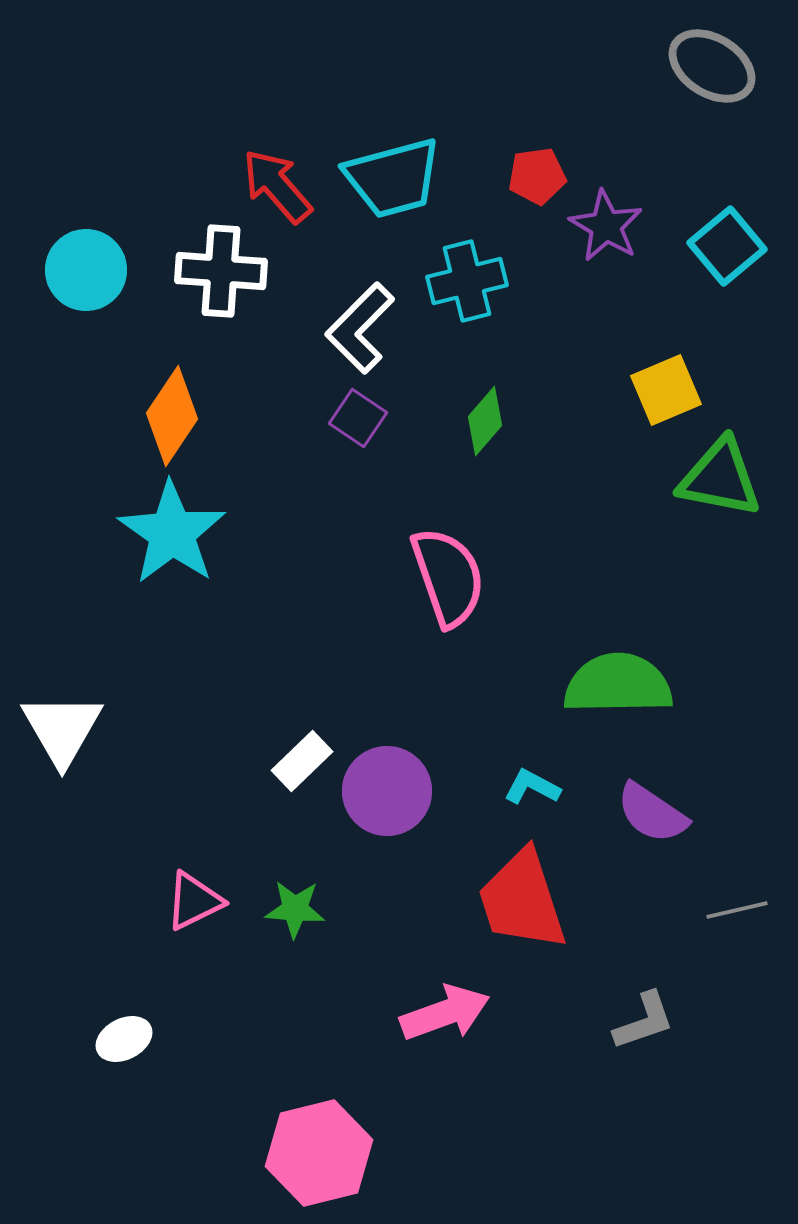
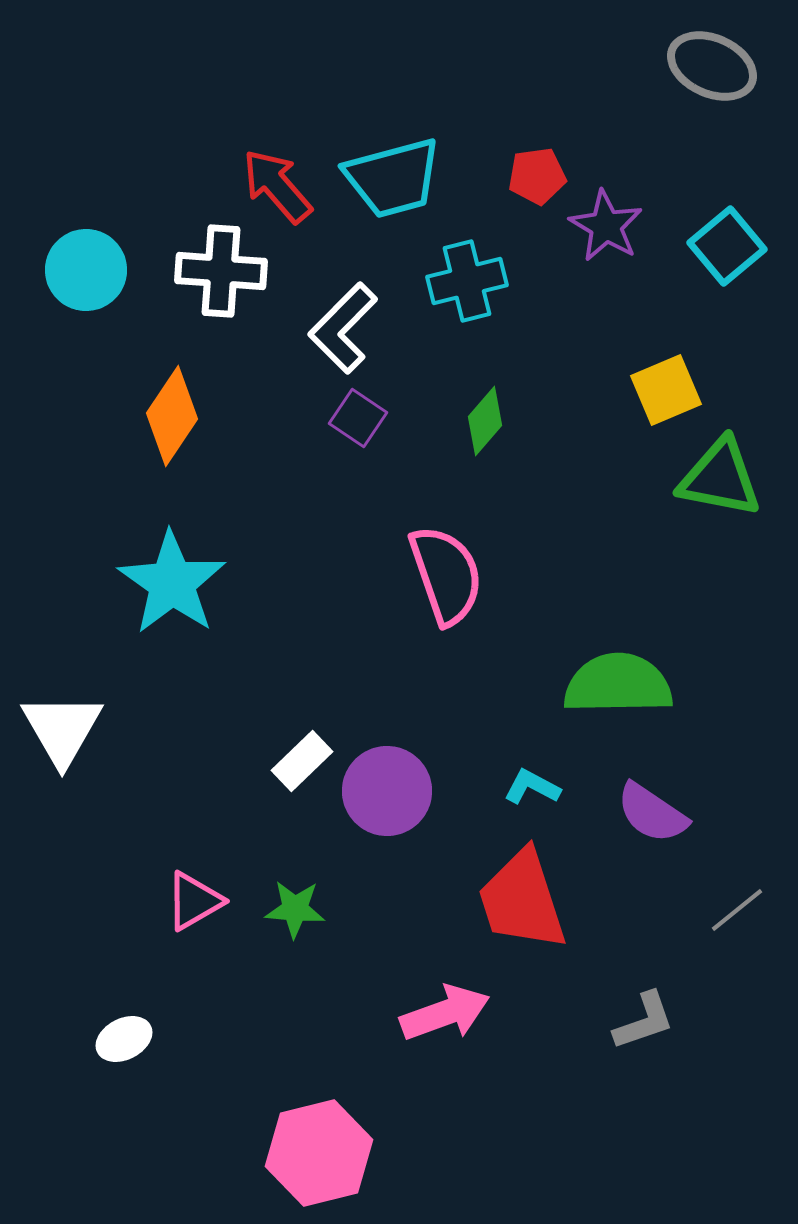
gray ellipse: rotated 8 degrees counterclockwise
white L-shape: moved 17 px left
cyan star: moved 50 px down
pink semicircle: moved 2 px left, 2 px up
pink triangle: rotated 4 degrees counterclockwise
gray line: rotated 26 degrees counterclockwise
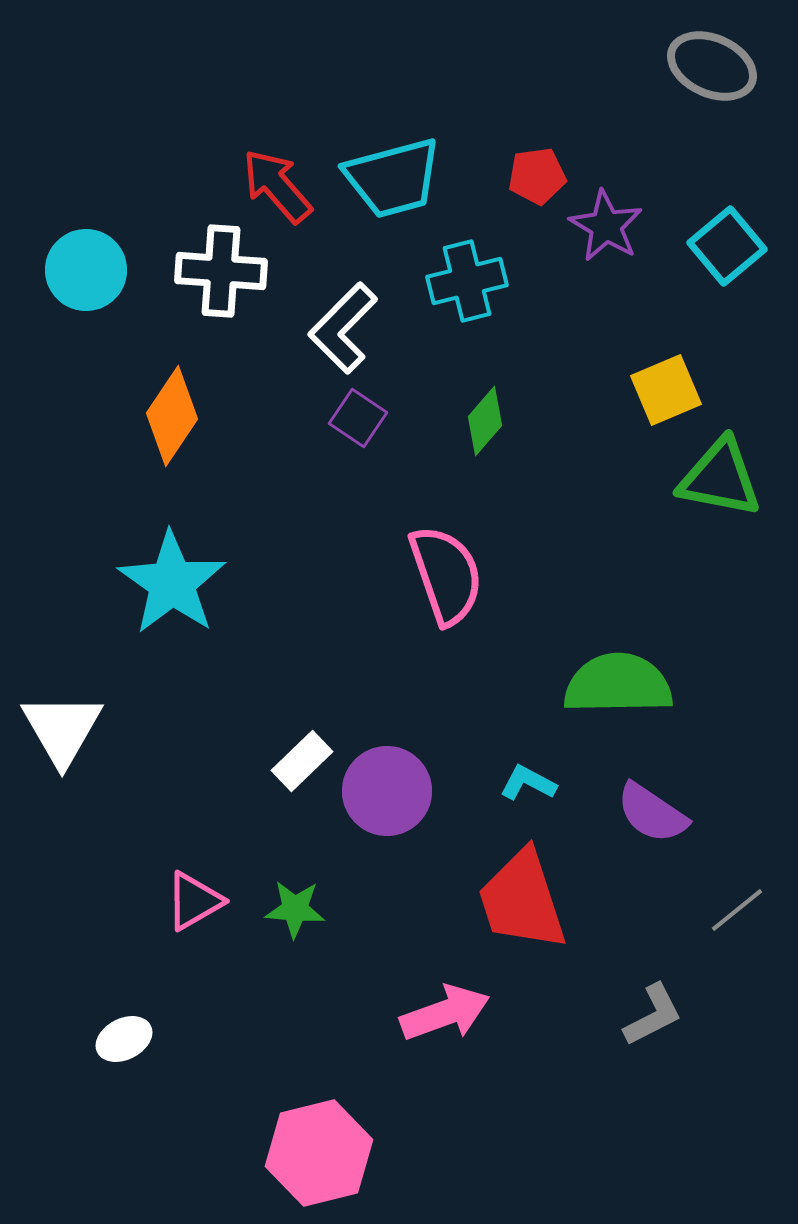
cyan L-shape: moved 4 px left, 4 px up
gray L-shape: moved 9 px right, 6 px up; rotated 8 degrees counterclockwise
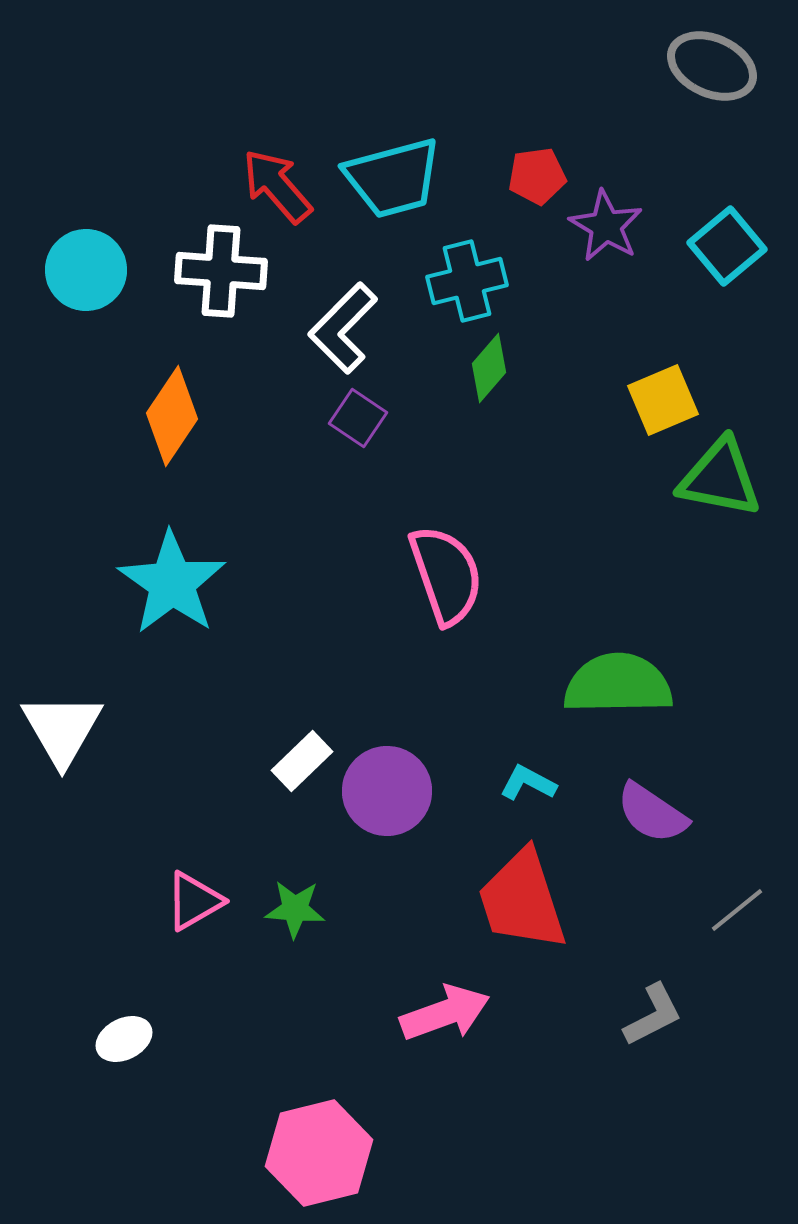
yellow square: moved 3 px left, 10 px down
green diamond: moved 4 px right, 53 px up
